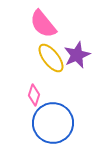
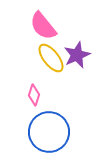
pink semicircle: moved 2 px down
blue circle: moved 4 px left, 9 px down
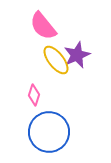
yellow ellipse: moved 5 px right, 2 px down
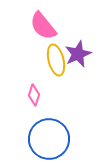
purple star: moved 1 px right, 1 px up
yellow ellipse: rotated 24 degrees clockwise
blue circle: moved 7 px down
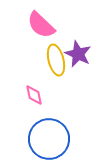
pink semicircle: moved 2 px left, 1 px up; rotated 8 degrees counterclockwise
purple star: rotated 24 degrees counterclockwise
pink diamond: rotated 30 degrees counterclockwise
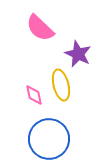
pink semicircle: moved 1 px left, 3 px down
yellow ellipse: moved 5 px right, 25 px down
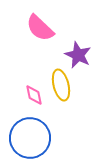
purple star: moved 1 px down
blue circle: moved 19 px left, 1 px up
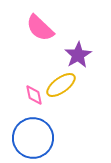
purple star: rotated 16 degrees clockwise
yellow ellipse: rotated 68 degrees clockwise
blue circle: moved 3 px right
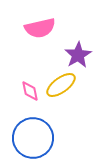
pink semicircle: rotated 56 degrees counterclockwise
pink diamond: moved 4 px left, 4 px up
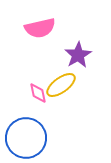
pink diamond: moved 8 px right, 2 px down
blue circle: moved 7 px left
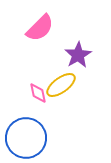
pink semicircle: rotated 32 degrees counterclockwise
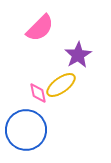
blue circle: moved 8 px up
